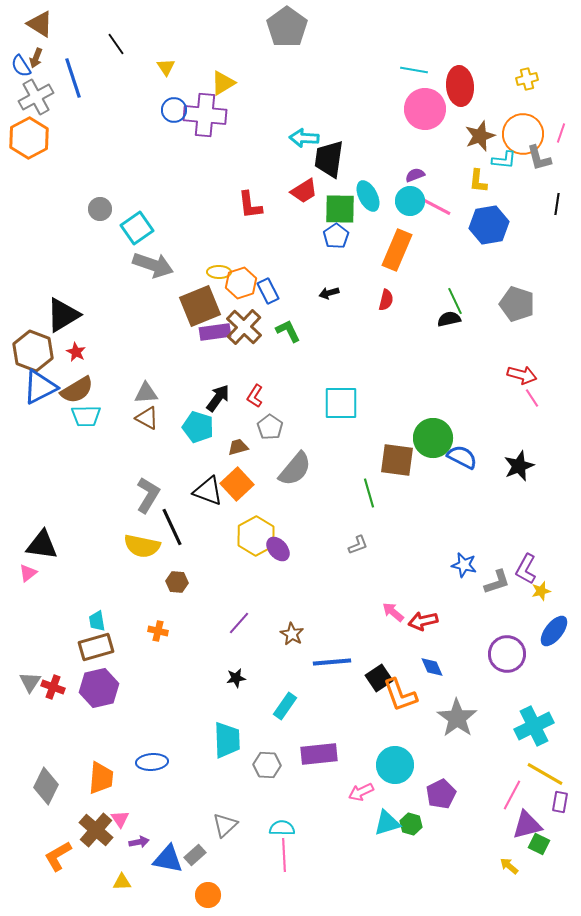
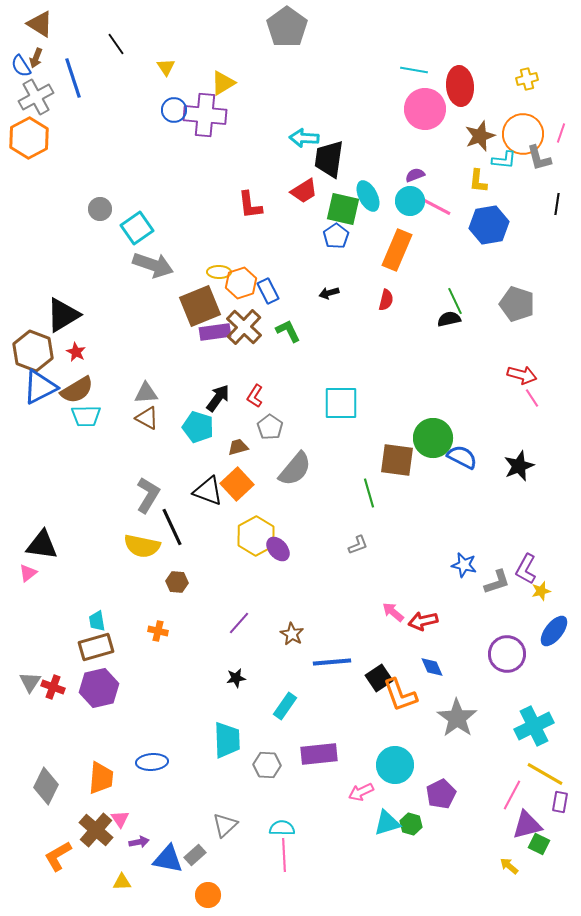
green square at (340, 209): moved 3 px right; rotated 12 degrees clockwise
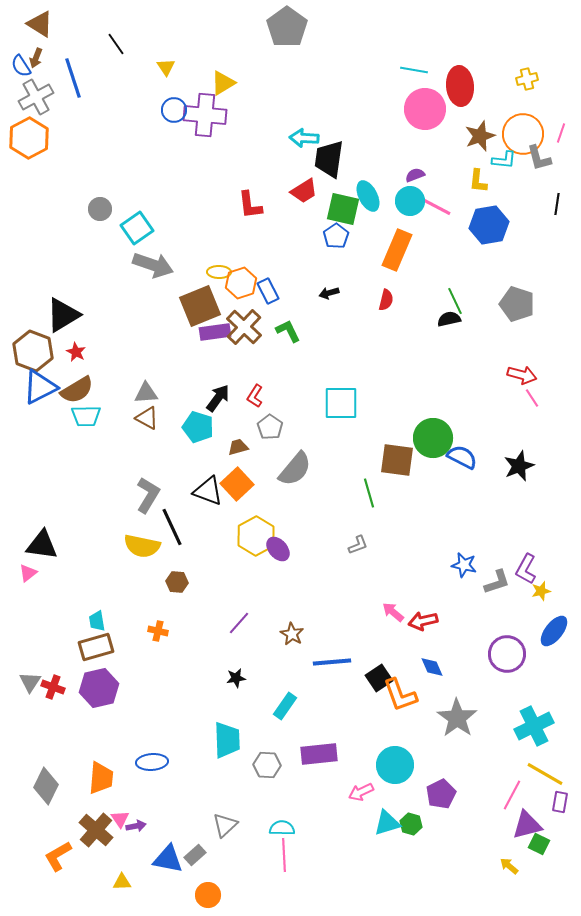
purple arrow at (139, 842): moved 3 px left, 16 px up
